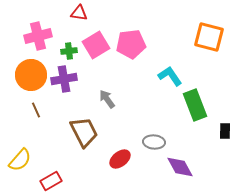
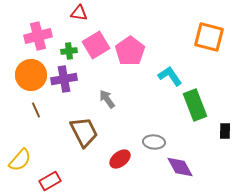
pink pentagon: moved 1 px left, 7 px down; rotated 28 degrees counterclockwise
red rectangle: moved 1 px left
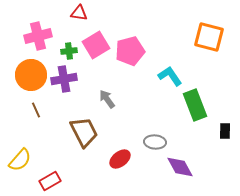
pink pentagon: rotated 20 degrees clockwise
gray ellipse: moved 1 px right
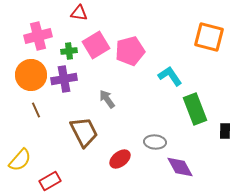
green rectangle: moved 4 px down
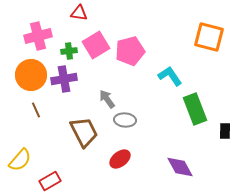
gray ellipse: moved 30 px left, 22 px up
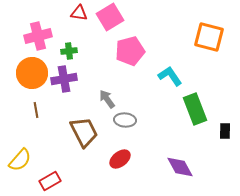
pink square: moved 14 px right, 28 px up
orange circle: moved 1 px right, 2 px up
brown line: rotated 14 degrees clockwise
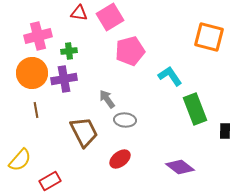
purple diamond: rotated 24 degrees counterclockwise
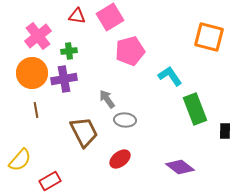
red triangle: moved 2 px left, 3 px down
pink cross: rotated 24 degrees counterclockwise
